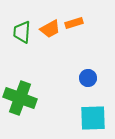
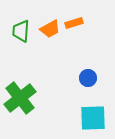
green trapezoid: moved 1 px left, 1 px up
green cross: rotated 32 degrees clockwise
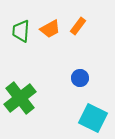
orange rectangle: moved 4 px right, 3 px down; rotated 36 degrees counterclockwise
blue circle: moved 8 px left
cyan square: rotated 28 degrees clockwise
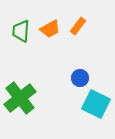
cyan square: moved 3 px right, 14 px up
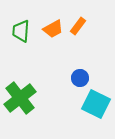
orange trapezoid: moved 3 px right
